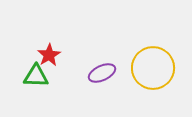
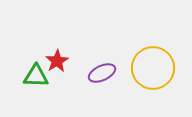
red star: moved 8 px right, 6 px down
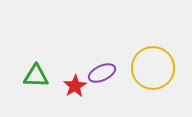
red star: moved 18 px right, 25 px down
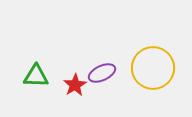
red star: moved 1 px up
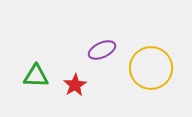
yellow circle: moved 2 px left
purple ellipse: moved 23 px up
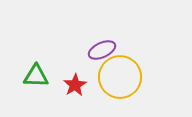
yellow circle: moved 31 px left, 9 px down
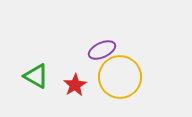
green triangle: rotated 28 degrees clockwise
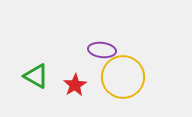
purple ellipse: rotated 32 degrees clockwise
yellow circle: moved 3 px right
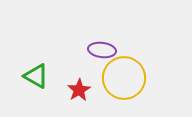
yellow circle: moved 1 px right, 1 px down
red star: moved 4 px right, 5 px down
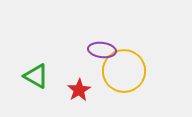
yellow circle: moved 7 px up
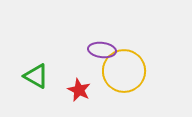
red star: rotated 15 degrees counterclockwise
